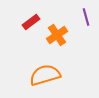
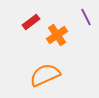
purple line: rotated 12 degrees counterclockwise
orange semicircle: rotated 8 degrees counterclockwise
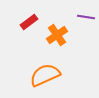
purple line: rotated 54 degrees counterclockwise
red rectangle: moved 2 px left
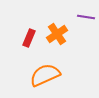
red rectangle: moved 16 px down; rotated 30 degrees counterclockwise
orange cross: moved 1 px up
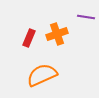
orange cross: rotated 15 degrees clockwise
orange semicircle: moved 3 px left
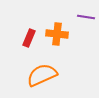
orange cross: rotated 25 degrees clockwise
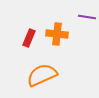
purple line: moved 1 px right
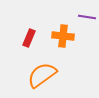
orange cross: moved 6 px right, 2 px down
orange semicircle: rotated 12 degrees counterclockwise
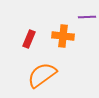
purple line: rotated 12 degrees counterclockwise
red rectangle: moved 1 px down
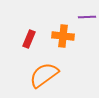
orange semicircle: moved 2 px right
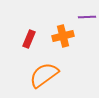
orange cross: rotated 20 degrees counterclockwise
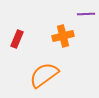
purple line: moved 1 px left, 3 px up
red rectangle: moved 12 px left
